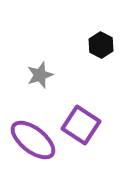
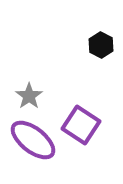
gray star: moved 11 px left, 21 px down; rotated 16 degrees counterclockwise
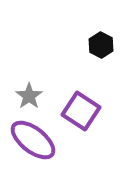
purple square: moved 14 px up
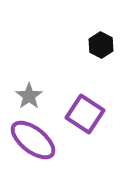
purple square: moved 4 px right, 3 px down
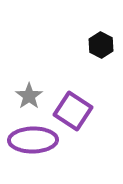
purple square: moved 12 px left, 3 px up
purple ellipse: rotated 39 degrees counterclockwise
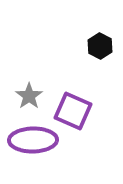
black hexagon: moved 1 px left, 1 px down
purple square: rotated 9 degrees counterclockwise
